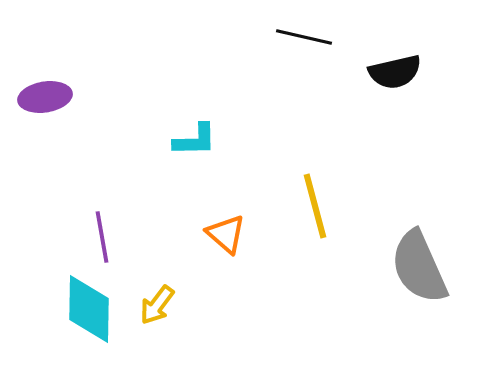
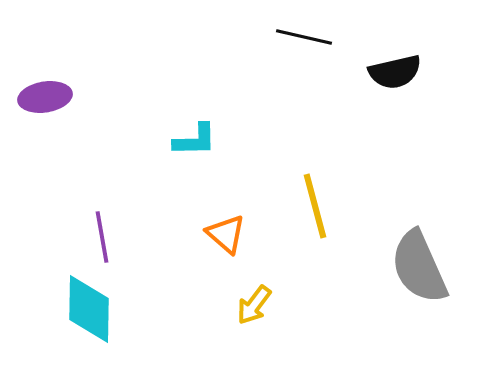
yellow arrow: moved 97 px right
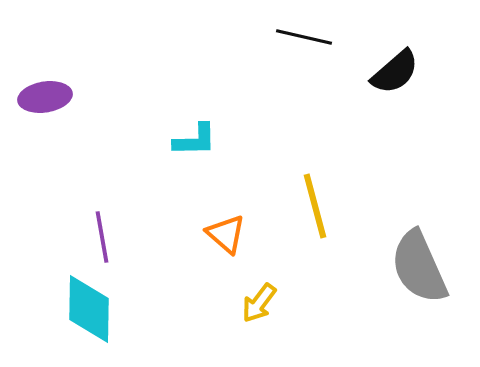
black semicircle: rotated 28 degrees counterclockwise
yellow arrow: moved 5 px right, 2 px up
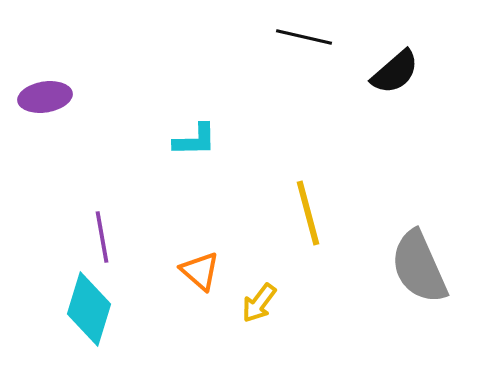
yellow line: moved 7 px left, 7 px down
orange triangle: moved 26 px left, 37 px down
cyan diamond: rotated 16 degrees clockwise
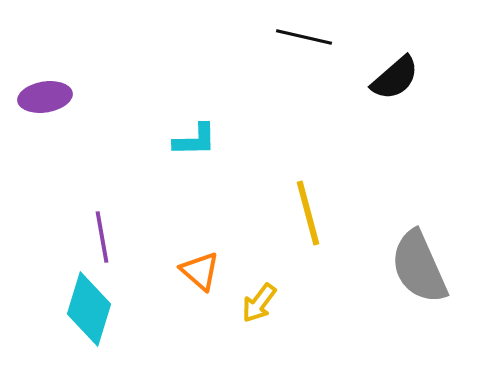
black semicircle: moved 6 px down
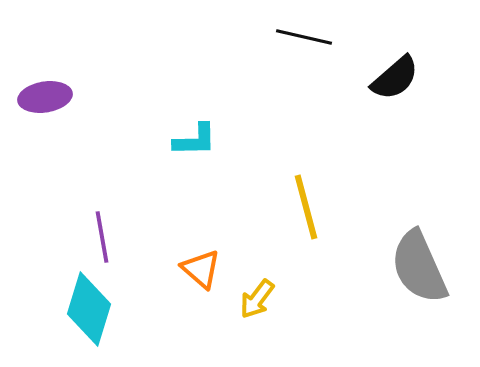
yellow line: moved 2 px left, 6 px up
orange triangle: moved 1 px right, 2 px up
yellow arrow: moved 2 px left, 4 px up
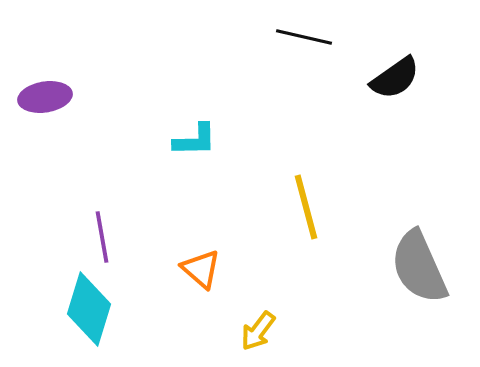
black semicircle: rotated 6 degrees clockwise
yellow arrow: moved 1 px right, 32 px down
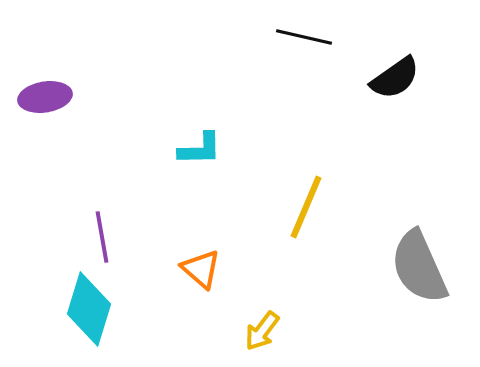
cyan L-shape: moved 5 px right, 9 px down
yellow line: rotated 38 degrees clockwise
yellow arrow: moved 4 px right
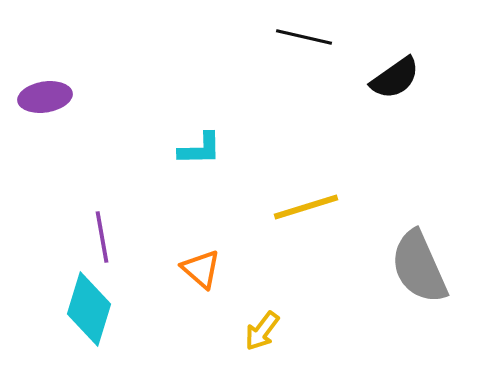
yellow line: rotated 50 degrees clockwise
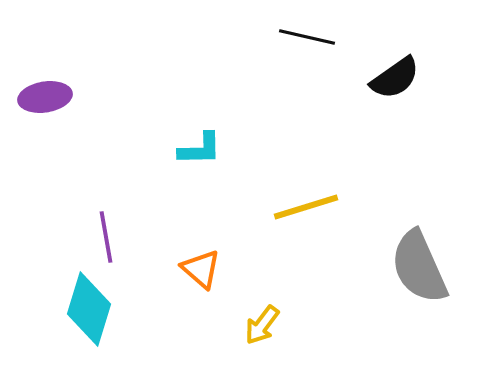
black line: moved 3 px right
purple line: moved 4 px right
yellow arrow: moved 6 px up
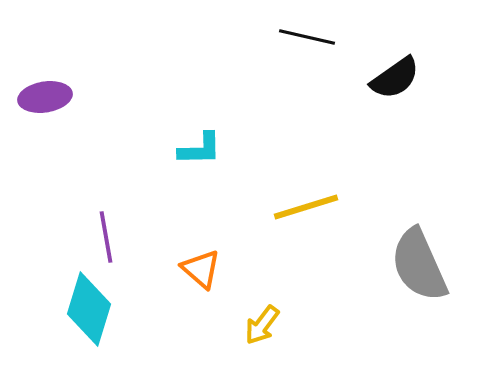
gray semicircle: moved 2 px up
